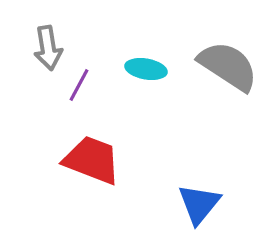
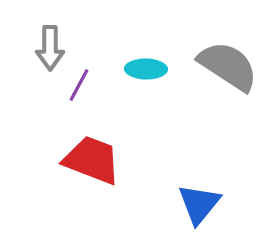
gray arrow: moved 2 px right; rotated 9 degrees clockwise
cyan ellipse: rotated 9 degrees counterclockwise
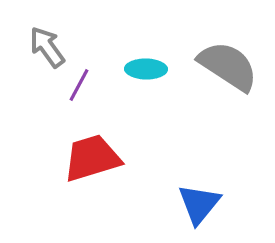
gray arrow: moved 3 px left, 1 px up; rotated 144 degrees clockwise
red trapezoid: moved 2 px up; rotated 38 degrees counterclockwise
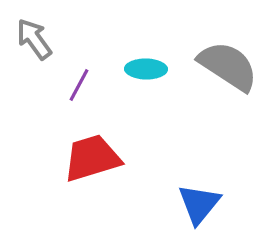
gray arrow: moved 13 px left, 8 px up
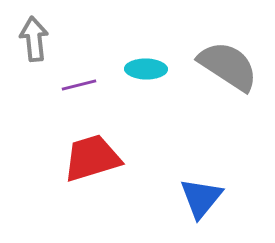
gray arrow: rotated 30 degrees clockwise
purple line: rotated 48 degrees clockwise
blue triangle: moved 2 px right, 6 px up
